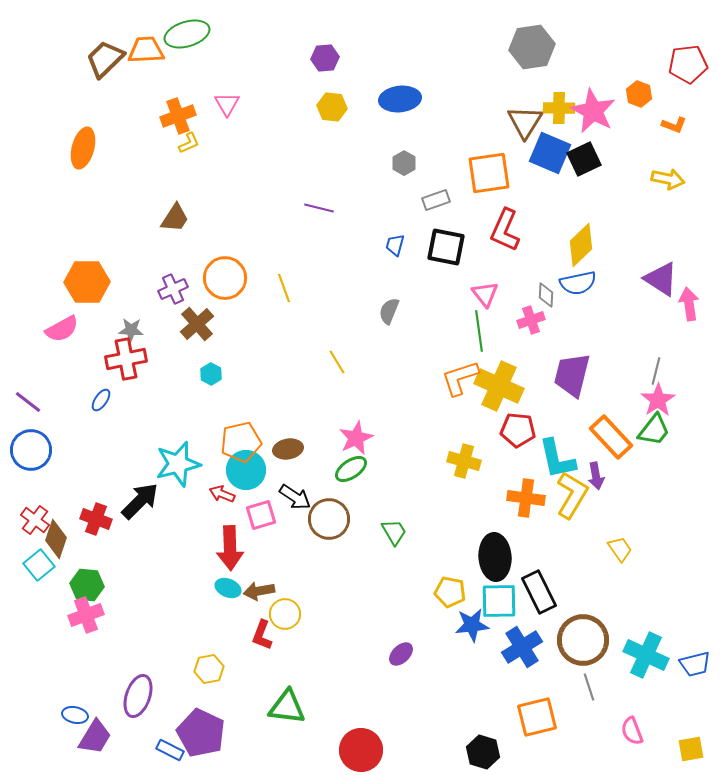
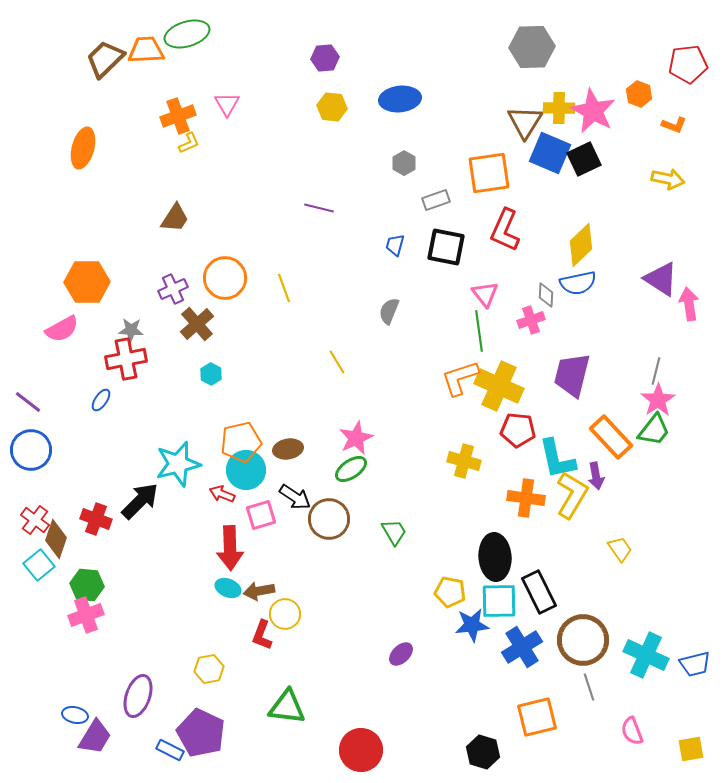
gray hexagon at (532, 47): rotated 6 degrees clockwise
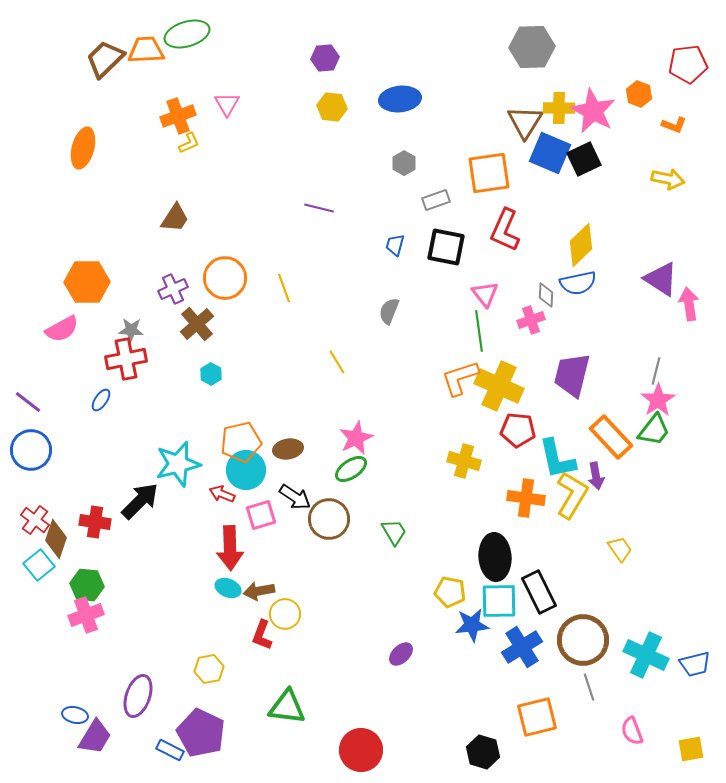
red cross at (96, 519): moved 1 px left, 3 px down; rotated 12 degrees counterclockwise
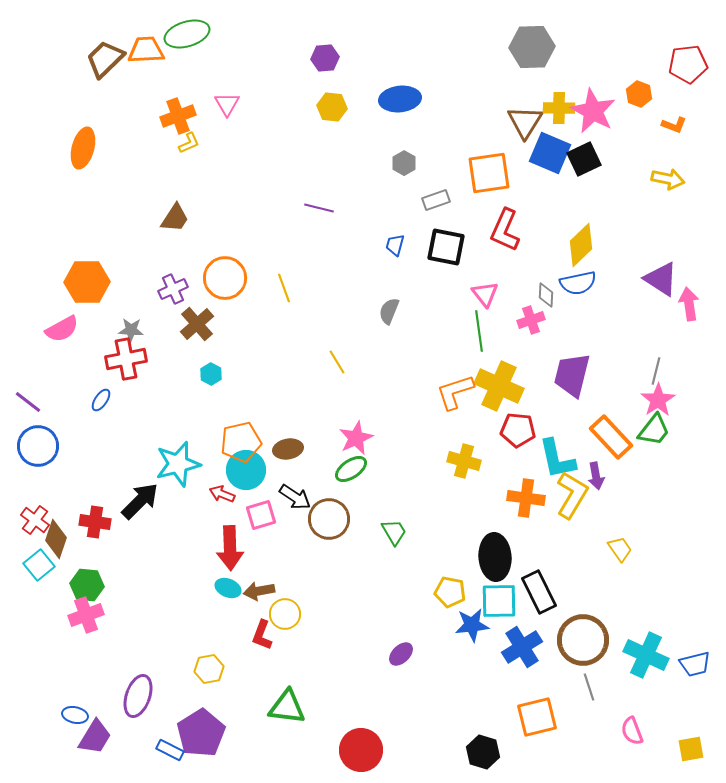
orange L-shape at (460, 378): moved 5 px left, 14 px down
blue circle at (31, 450): moved 7 px right, 4 px up
purple pentagon at (201, 733): rotated 15 degrees clockwise
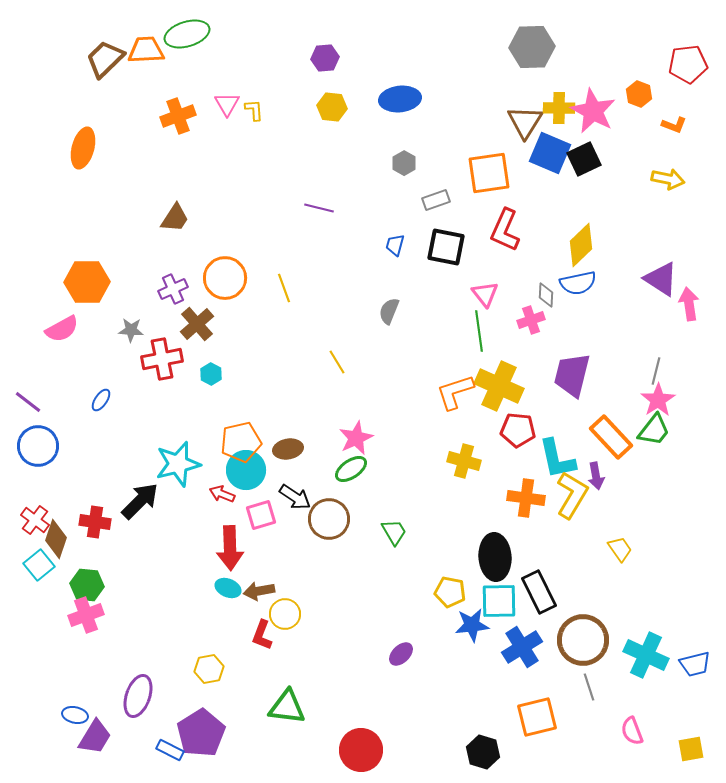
yellow L-shape at (189, 143): moved 65 px right, 33 px up; rotated 70 degrees counterclockwise
red cross at (126, 359): moved 36 px right
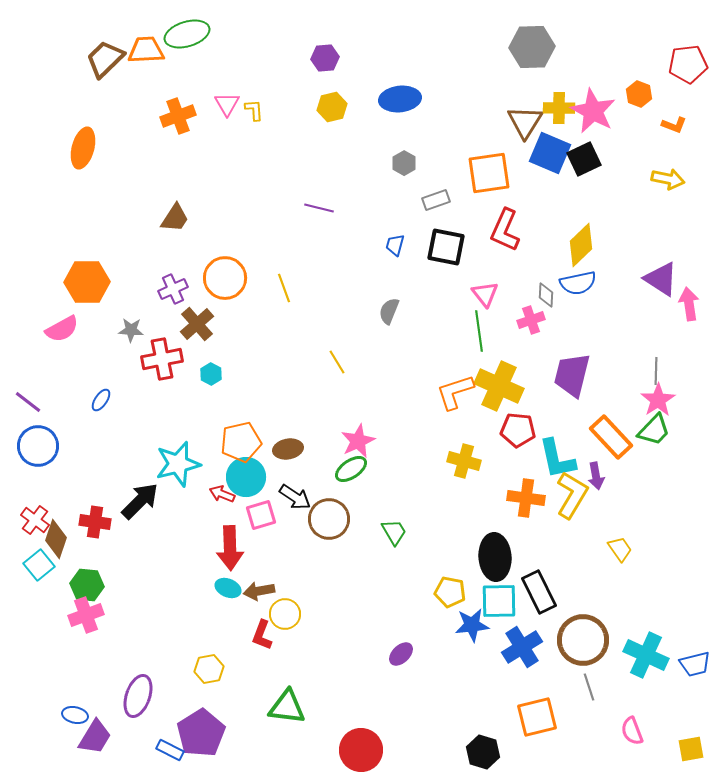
yellow hexagon at (332, 107): rotated 20 degrees counterclockwise
gray line at (656, 371): rotated 12 degrees counterclockwise
green trapezoid at (654, 430): rotated 6 degrees clockwise
pink star at (356, 438): moved 2 px right, 3 px down
cyan circle at (246, 470): moved 7 px down
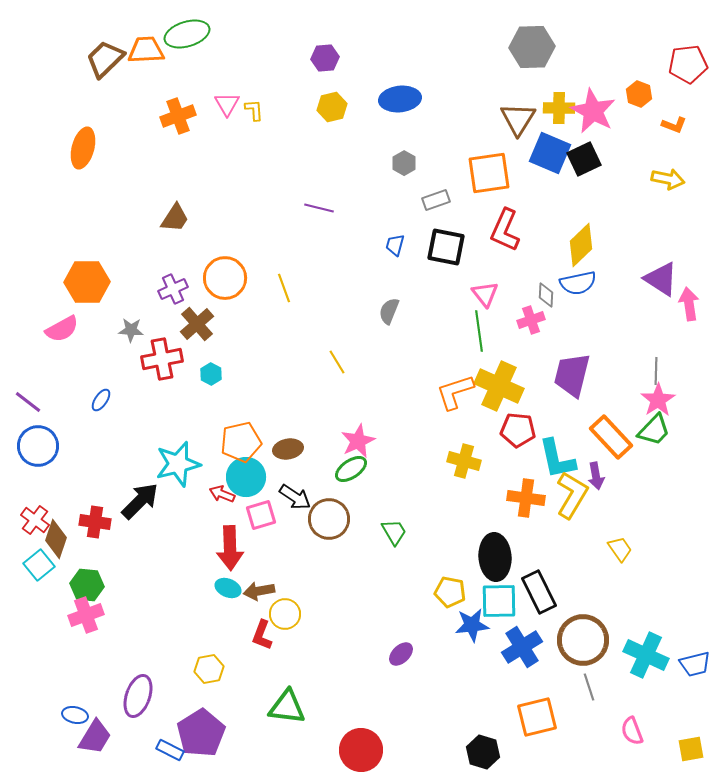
brown triangle at (525, 122): moved 7 px left, 3 px up
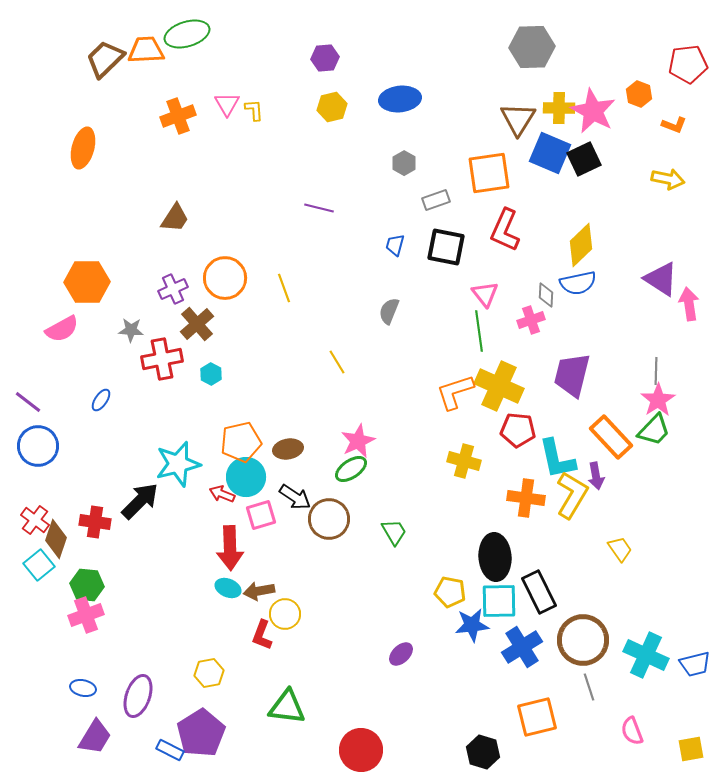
yellow hexagon at (209, 669): moved 4 px down
blue ellipse at (75, 715): moved 8 px right, 27 px up
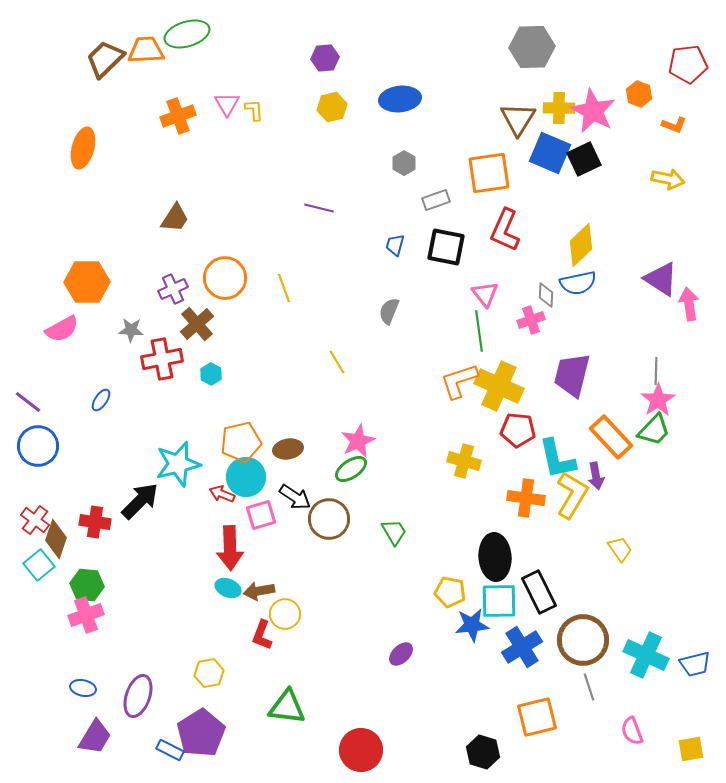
orange L-shape at (455, 392): moved 4 px right, 11 px up
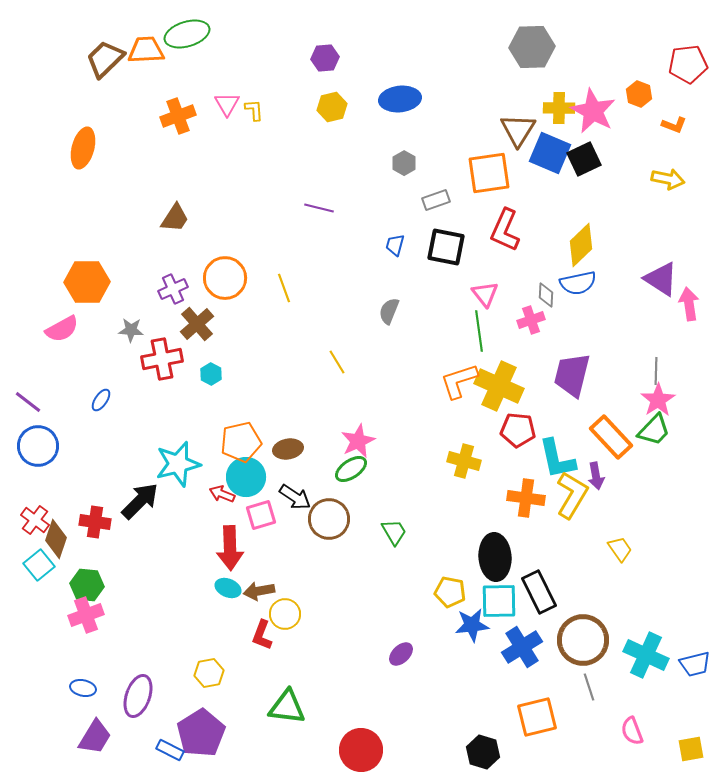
brown triangle at (518, 119): moved 11 px down
